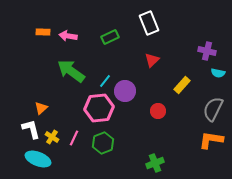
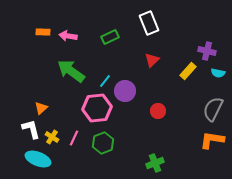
yellow rectangle: moved 6 px right, 14 px up
pink hexagon: moved 2 px left
orange L-shape: moved 1 px right
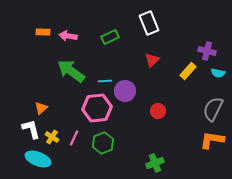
cyan line: rotated 48 degrees clockwise
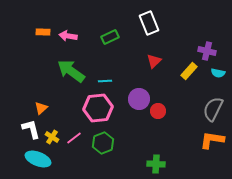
red triangle: moved 2 px right, 1 px down
yellow rectangle: moved 1 px right
purple circle: moved 14 px right, 8 px down
pink hexagon: moved 1 px right
pink line: rotated 28 degrees clockwise
green cross: moved 1 px right, 1 px down; rotated 24 degrees clockwise
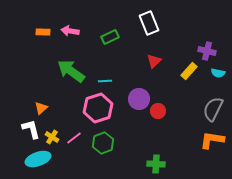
pink arrow: moved 2 px right, 5 px up
pink hexagon: rotated 12 degrees counterclockwise
cyan ellipse: rotated 40 degrees counterclockwise
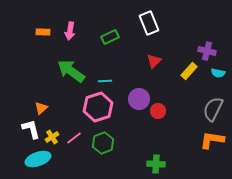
pink arrow: rotated 90 degrees counterclockwise
pink hexagon: moved 1 px up
yellow cross: rotated 24 degrees clockwise
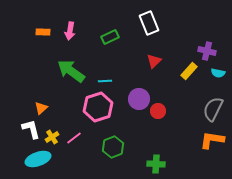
green hexagon: moved 10 px right, 4 px down
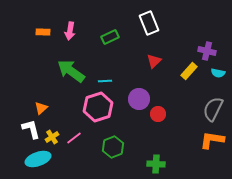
red circle: moved 3 px down
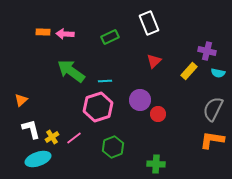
pink arrow: moved 5 px left, 3 px down; rotated 84 degrees clockwise
purple circle: moved 1 px right, 1 px down
orange triangle: moved 20 px left, 8 px up
